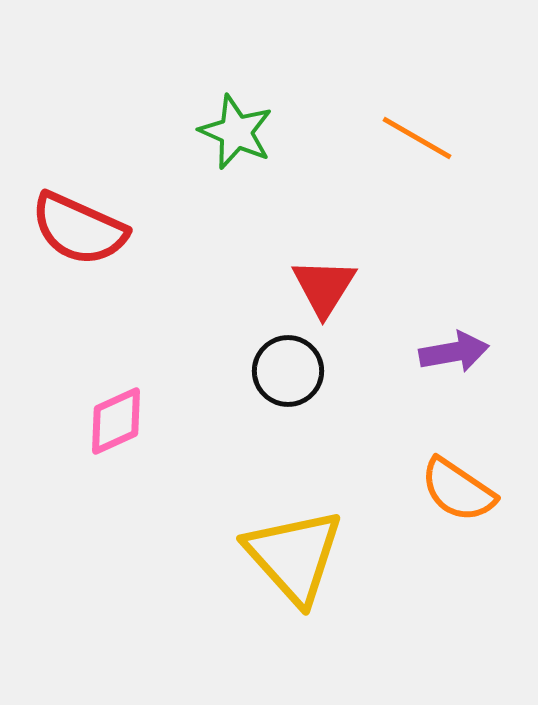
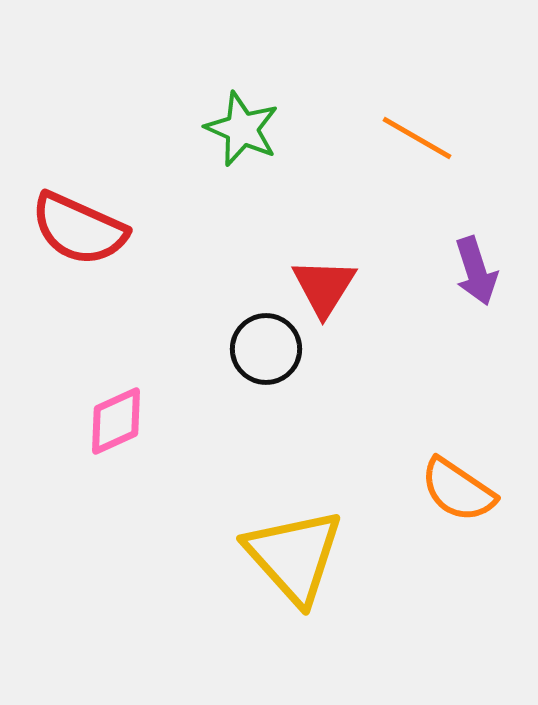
green star: moved 6 px right, 3 px up
purple arrow: moved 22 px right, 81 px up; rotated 82 degrees clockwise
black circle: moved 22 px left, 22 px up
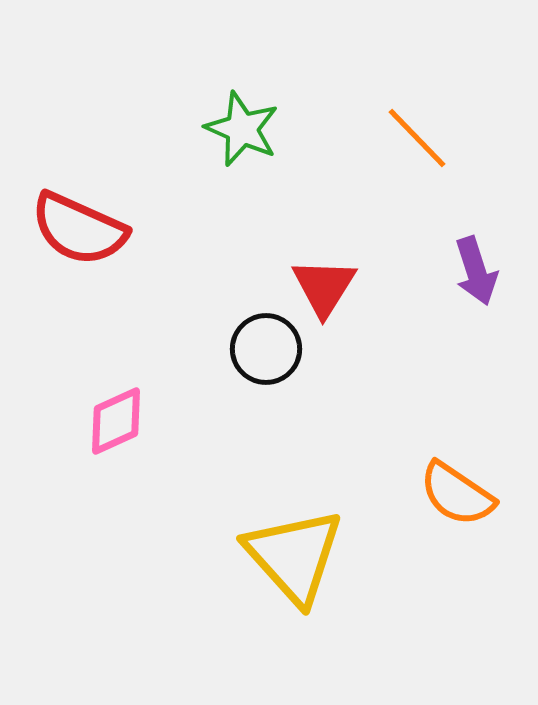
orange line: rotated 16 degrees clockwise
orange semicircle: moved 1 px left, 4 px down
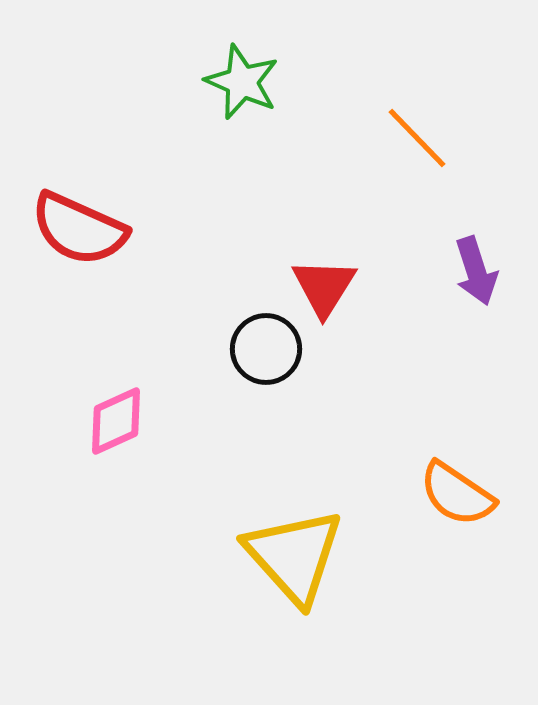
green star: moved 47 px up
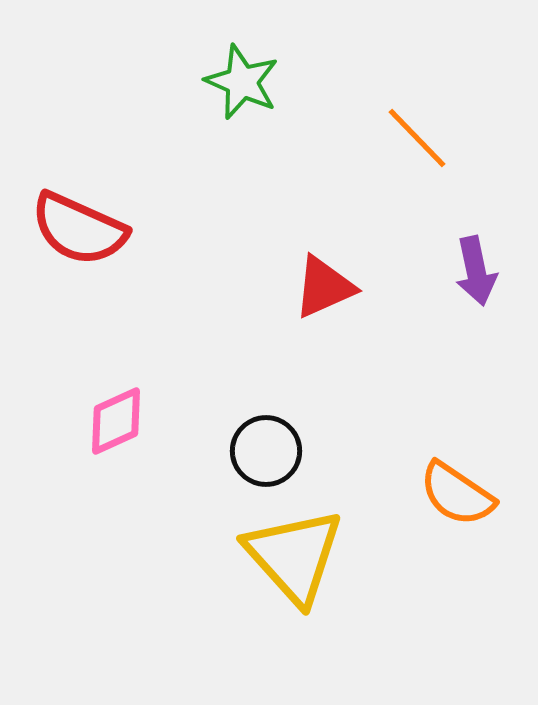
purple arrow: rotated 6 degrees clockwise
red triangle: rotated 34 degrees clockwise
black circle: moved 102 px down
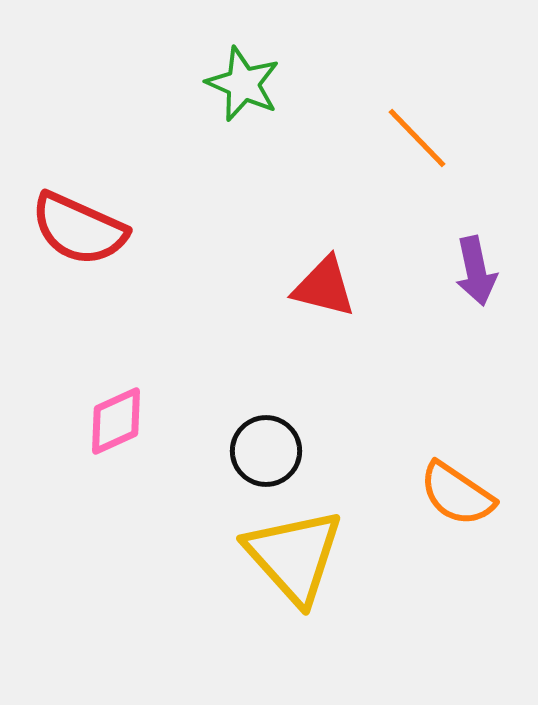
green star: moved 1 px right, 2 px down
red triangle: rotated 38 degrees clockwise
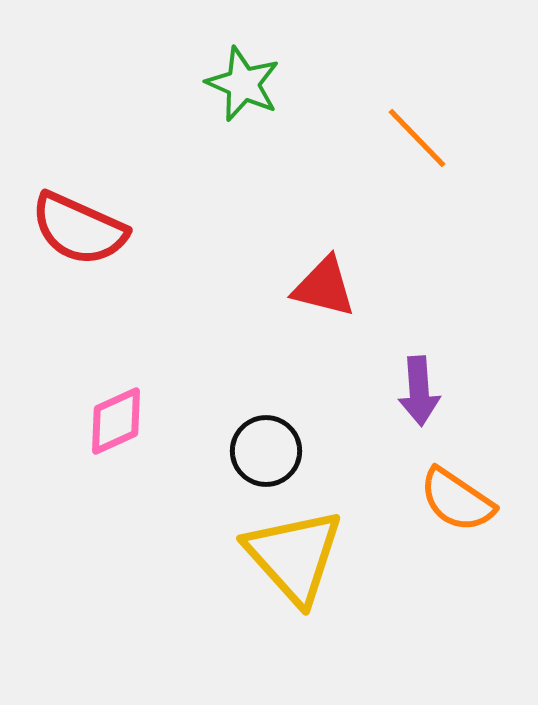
purple arrow: moved 57 px left, 120 px down; rotated 8 degrees clockwise
orange semicircle: moved 6 px down
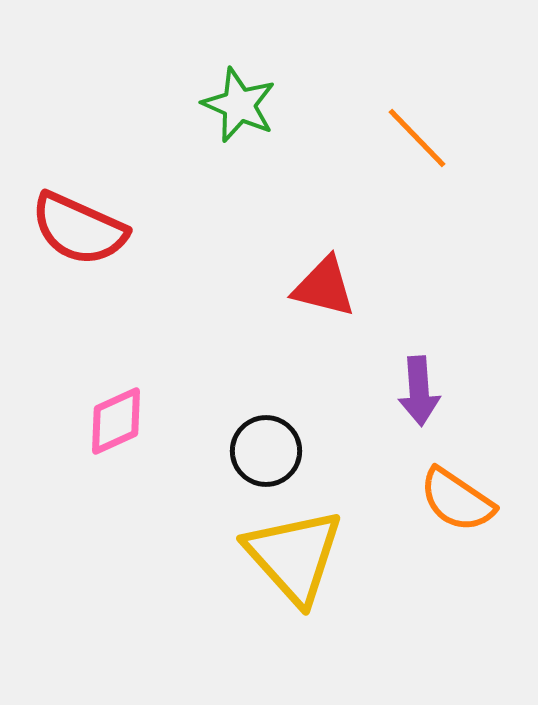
green star: moved 4 px left, 21 px down
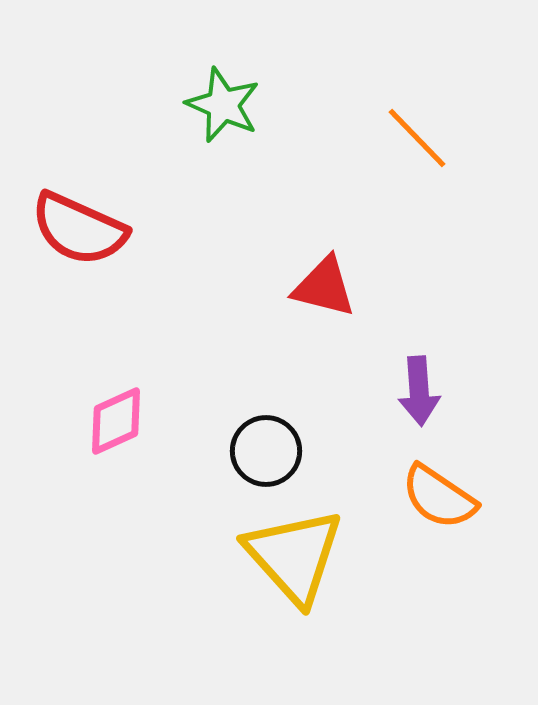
green star: moved 16 px left
orange semicircle: moved 18 px left, 3 px up
